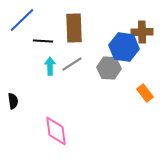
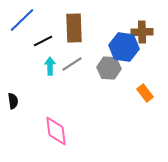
black line: rotated 30 degrees counterclockwise
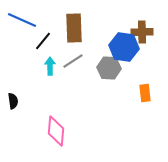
blue line: rotated 68 degrees clockwise
black line: rotated 24 degrees counterclockwise
gray line: moved 1 px right, 3 px up
orange rectangle: rotated 30 degrees clockwise
pink diamond: rotated 12 degrees clockwise
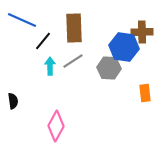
pink diamond: moved 5 px up; rotated 24 degrees clockwise
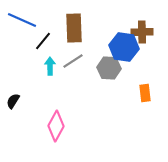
black semicircle: rotated 140 degrees counterclockwise
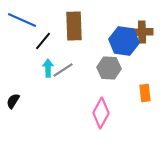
brown rectangle: moved 2 px up
blue hexagon: moved 6 px up
gray line: moved 10 px left, 9 px down
cyan arrow: moved 2 px left, 2 px down
pink diamond: moved 45 px right, 13 px up
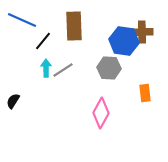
cyan arrow: moved 2 px left
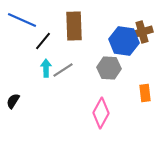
brown cross: rotated 15 degrees counterclockwise
